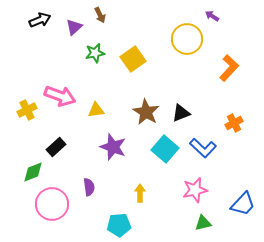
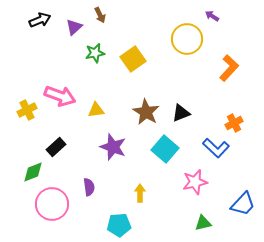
blue L-shape: moved 13 px right
pink star: moved 8 px up
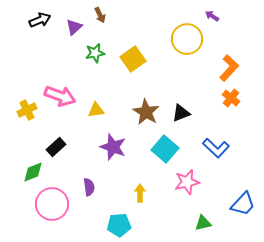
orange cross: moved 3 px left, 25 px up; rotated 24 degrees counterclockwise
pink star: moved 8 px left
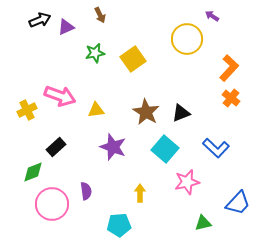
purple triangle: moved 8 px left; rotated 18 degrees clockwise
purple semicircle: moved 3 px left, 4 px down
blue trapezoid: moved 5 px left, 1 px up
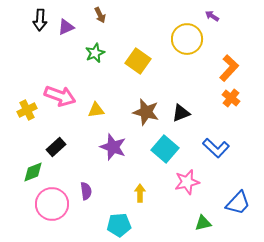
black arrow: rotated 115 degrees clockwise
green star: rotated 12 degrees counterclockwise
yellow square: moved 5 px right, 2 px down; rotated 20 degrees counterclockwise
brown star: rotated 16 degrees counterclockwise
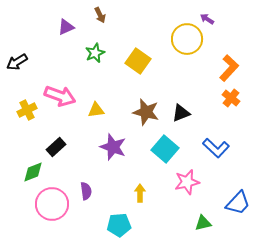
purple arrow: moved 5 px left, 3 px down
black arrow: moved 23 px left, 42 px down; rotated 55 degrees clockwise
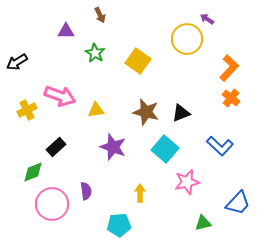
purple triangle: moved 4 px down; rotated 24 degrees clockwise
green star: rotated 18 degrees counterclockwise
blue L-shape: moved 4 px right, 2 px up
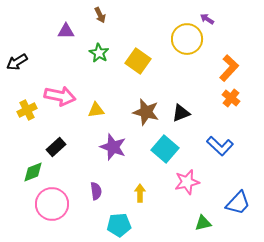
green star: moved 4 px right
pink arrow: rotated 8 degrees counterclockwise
purple semicircle: moved 10 px right
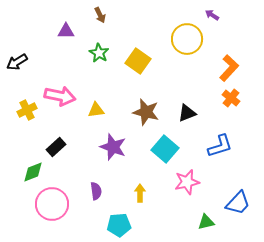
purple arrow: moved 5 px right, 4 px up
black triangle: moved 6 px right
blue L-shape: rotated 60 degrees counterclockwise
green triangle: moved 3 px right, 1 px up
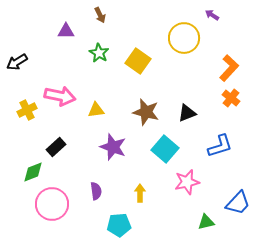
yellow circle: moved 3 px left, 1 px up
